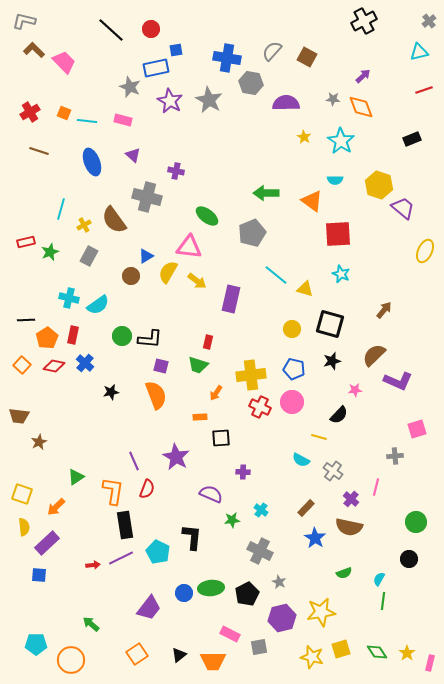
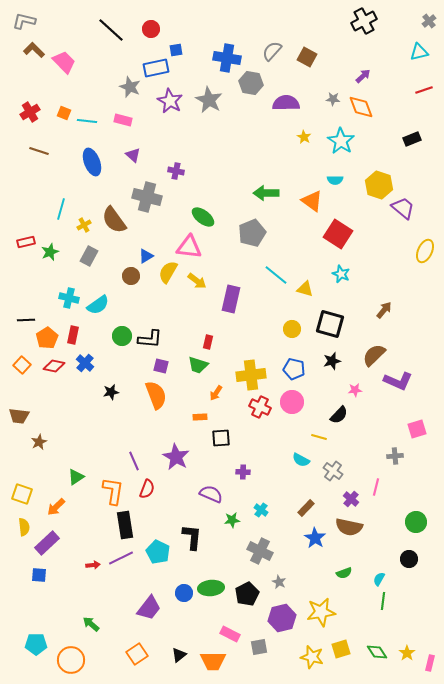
green ellipse at (207, 216): moved 4 px left, 1 px down
red square at (338, 234): rotated 36 degrees clockwise
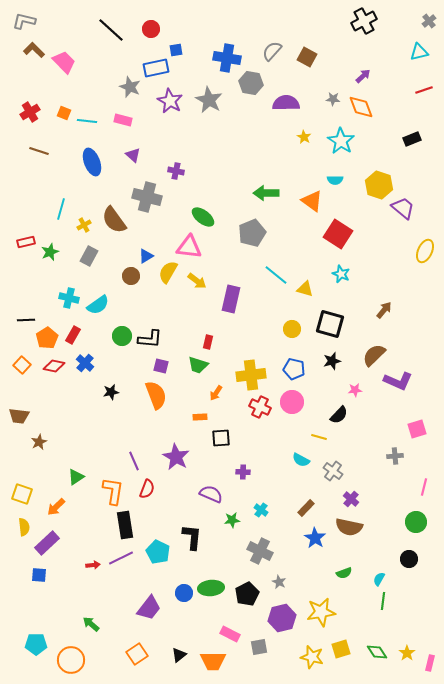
red rectangle at (73, 335): rotated 18 degrees clockwise
pink line at (376, 487): moved 48 px right
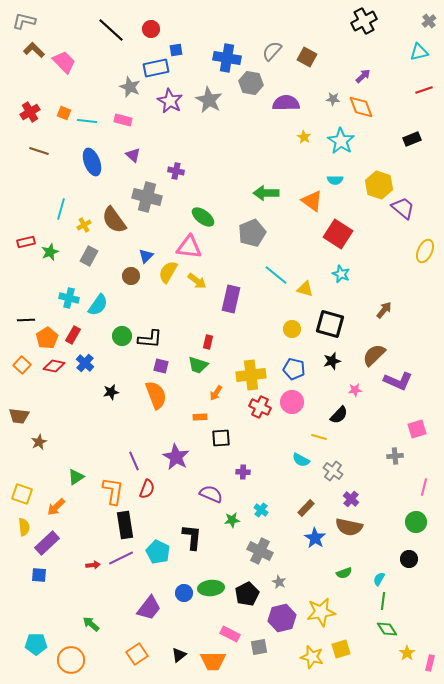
blue triangle at (146, 256): rotated 14 degrees counterclockwise
cyan semicircle at (98, 305): rotated 20 degrees counterclockwise
green diamond at (377, 652): moved 10 px right, 23 px up
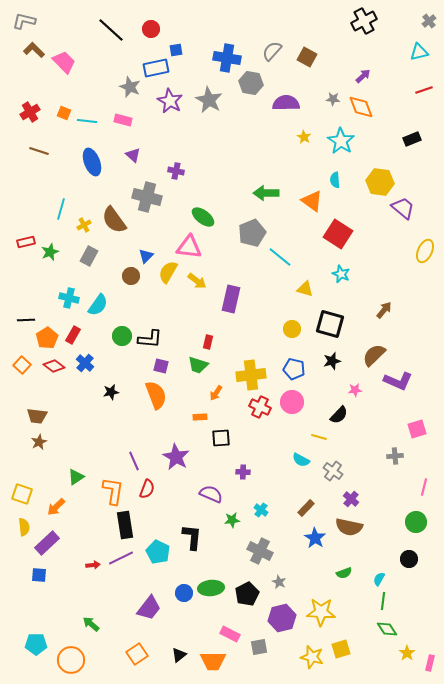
cyan semicircle at (335, 180): rotated 84 degrees clockwise
yellow hexagon at (379, 185): moved 1 px right, 3 px up; rotated 12 degrees counterclockwise
cyan line at (276, 275): moved 4 px right, 18 px up
red diamond at (54, 366): rotated 25 degrees clockwise
brown trapezoid at (19, 416): moved 18 px right
yellow star at (321, 612): rotated 12 degrees clockwise
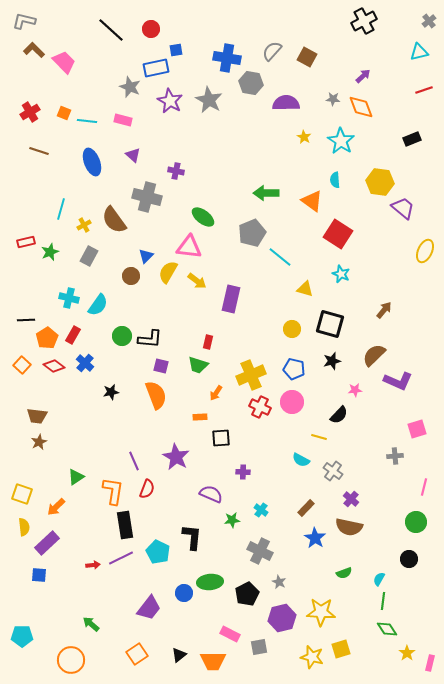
yellow cross at (251, 375): rotated 16 degrees counterclockwise
green ellipse at (211, 588): moved 1 px left, 6 px up
cyan pentagon at (36, 644): moved 14 px left, 8 px up
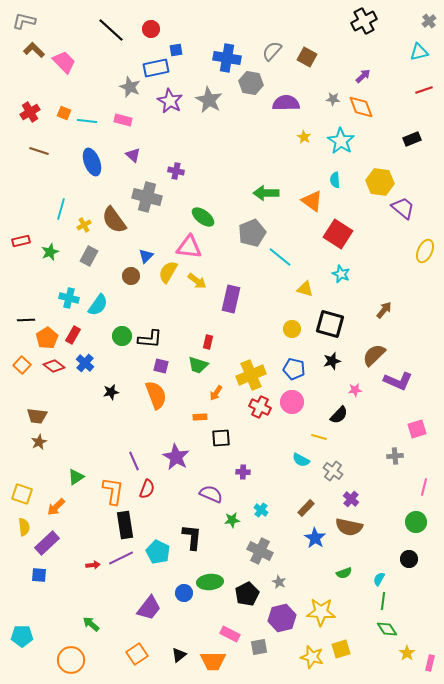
red rectangle at (26, 242): moved 5 px left, 1 px up
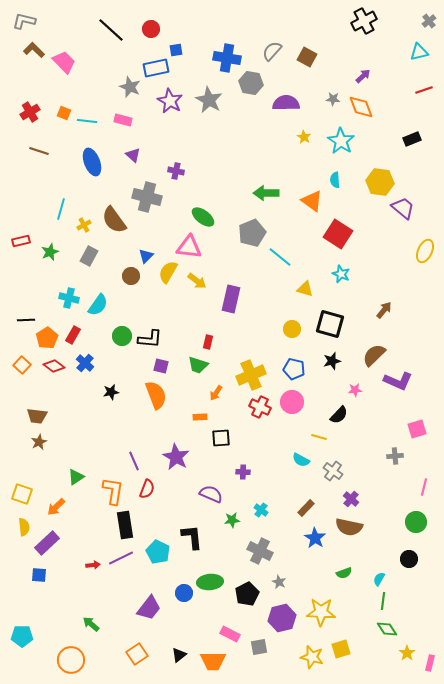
black L-shape at (192, 537): rotated 12 degrees counterclockwise
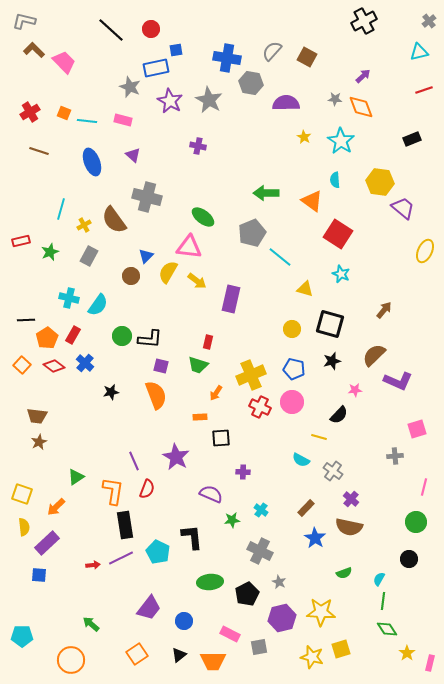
gray star at (333, 99): moved 2 px right
purple cross at (176, 171): moved 22 px right, 25 px up
blue circle at (184, 593): moved 28 px down
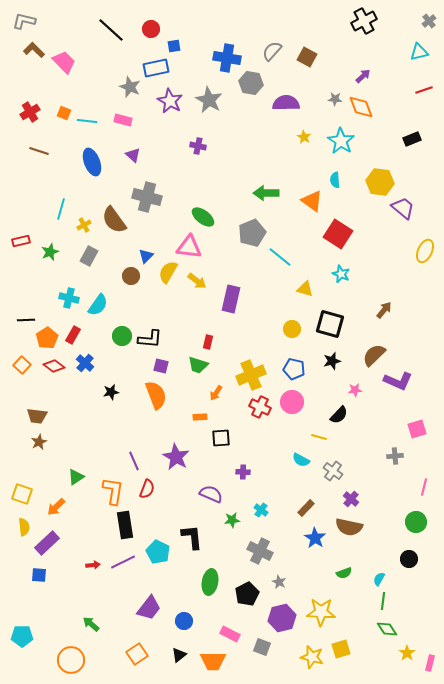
blue square at (176, 50): moved 2 px left, 4 px up
purple line at (121, 558): moved 2 px right, 4 px down
green ellipse at (210, 582): rotated 75 degrees counterclockwise
gray square at (259, 647): moved 3 px right; rotated 30 degrees clockwise
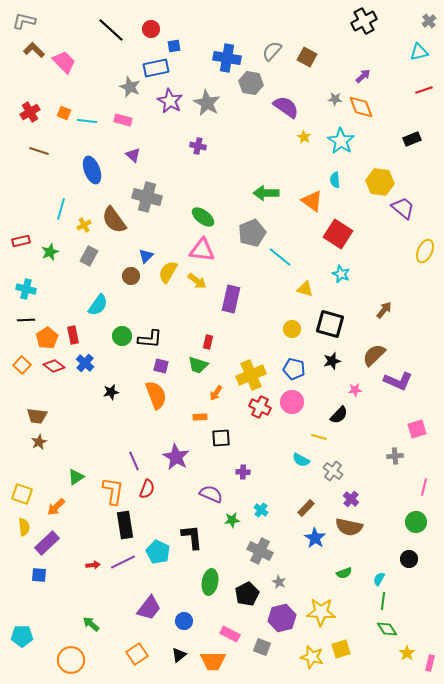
gray star at (209, 100): moved 2 px left, 3 px down
purple semicircle at (286, 103): moved 4 px down; rotated 36 degrees clockwise
blue ellipse at (92, 162): moved 8 px down
pink triangle at (189, 247): moved 13 px right, 3 px down
cyan cross at (69, 298): moved 43 px left, 9 px up
red rectangle at (73, 335): rotated 42 degrees counterclockwise
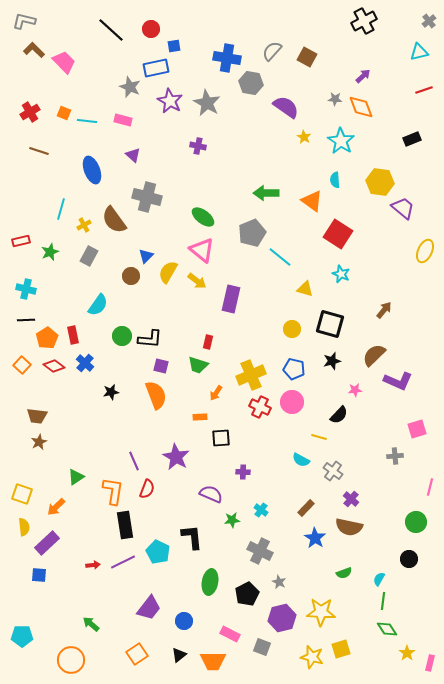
pink triangle at (202, 250): rotated 32 degrees clockwise
pink line at (424, 487): moved 6 px right
